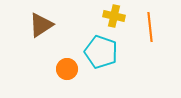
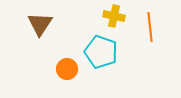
brown triangle: moved 1 px left, 1 px up; rotated 24 degrees counterclockwise
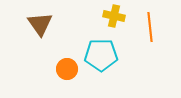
brown triangle: rotated 8 degrees counterclockwise
cyan pentagon: moved 3 px down; rotated 20 degrees counterclockwise
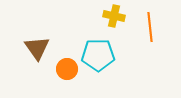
brown triangle: moved 3 px left, 24 px down
cyan pentagon: moved 3 px left
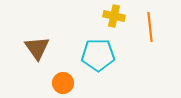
orange circle: moved 4 px left, 14 px down
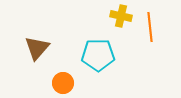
yellow cross: moved 7 px right
brown triangle: rotated 16 degrees clockwise
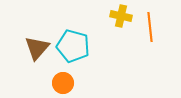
cyan pentagon: moved 25 px left, 9 px up; rotated 16 degrees clockwise
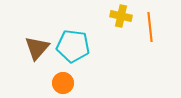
cyan pentagon: rotated 8 degrees counterclockwise
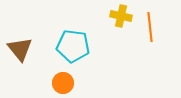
brown triangle: moved 17 px left, 1 px down; rotated 20 degrees counterclockwise
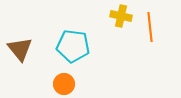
orange circle: moved 1 px right, 1 px down
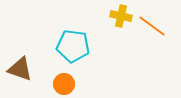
orange line: moved 2 px right, 1 px up; rotated 48 degrees counterclockwise
brown triangle: moved 20 px down; rotated 32 degrees counterclockwise
